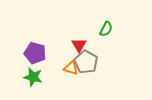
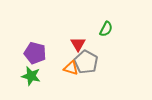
red triangle: moved 1 px left, 1 px up
green star: moved 2 px left, 1 px up
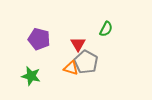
purple pentagon: moved 4 px right, 14 px up
